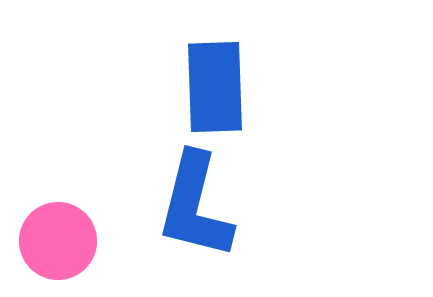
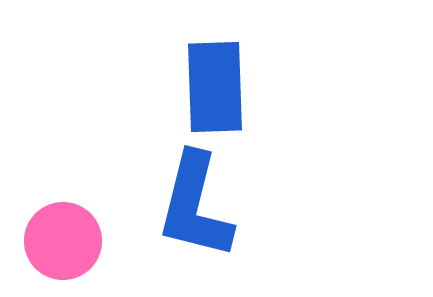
pink circle: moved 5 px right
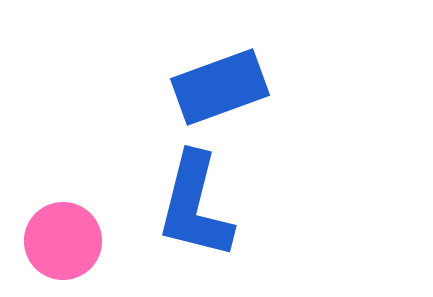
blue rectangle: moved 5 px right; rotated 72 degrees clockwise
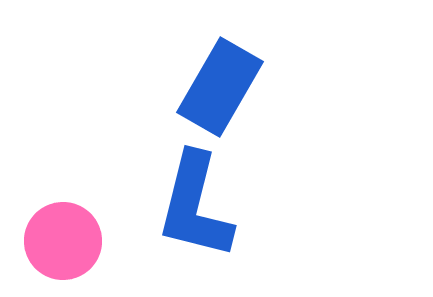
blue rectangle: rotated 40 degrees counterclockwise
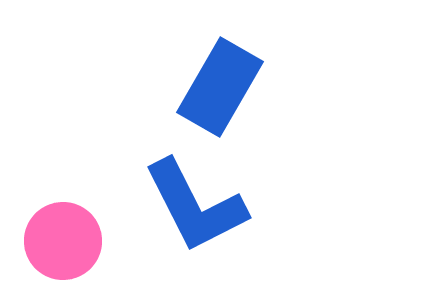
blue L-shape: rotated 41 degrees counterclockwise
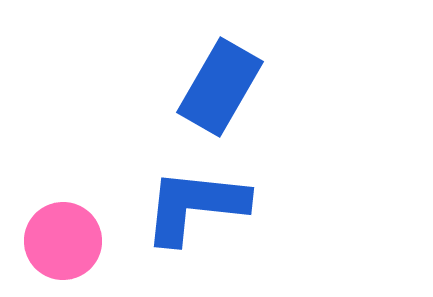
blue L-shape: rotated 123 degrees clockwise
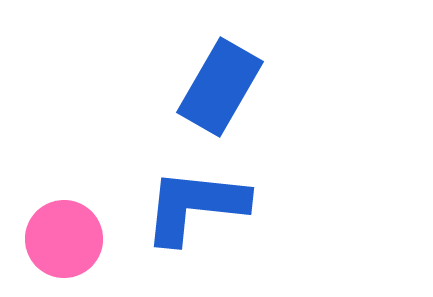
pink circle: moved 1 px right, 2 px up
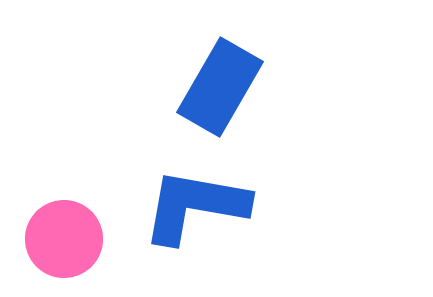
blue L-shape: rotated 4 degrees clockwise
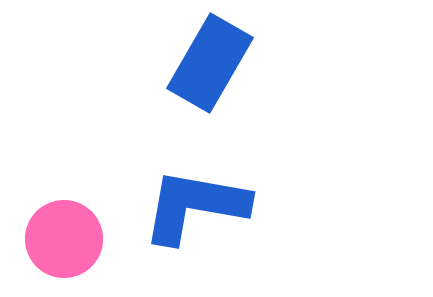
blue rectangle: moved 10 px left, 24 px up
